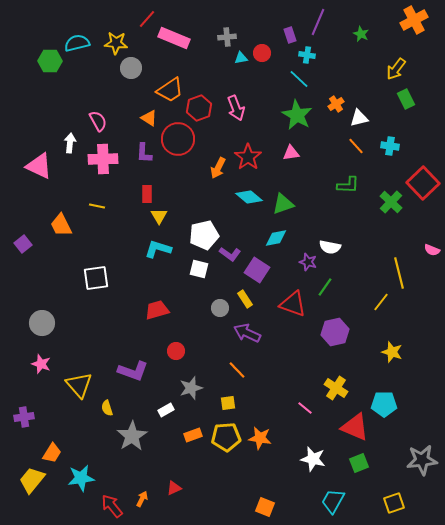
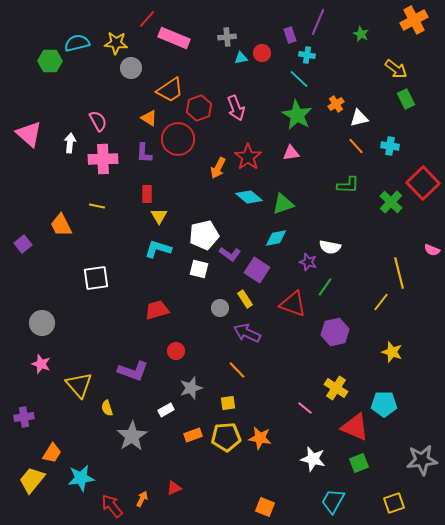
yellow arrow at (396, 69): rotated 90 degrees counterclockwise
pink triangle at (39, 166): moved 10 px left, 32 px up; rotated 16 degrees clockwise
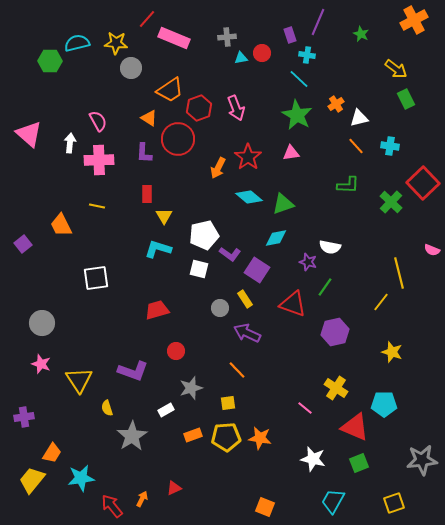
pink cross at (103, 159): moved 4 px left, 1 px down
yellow triangle at (159, 216): moved 5 px right
yellow triangle at (79, 385): moved 5 px up; rotated 8 degrees clockwise
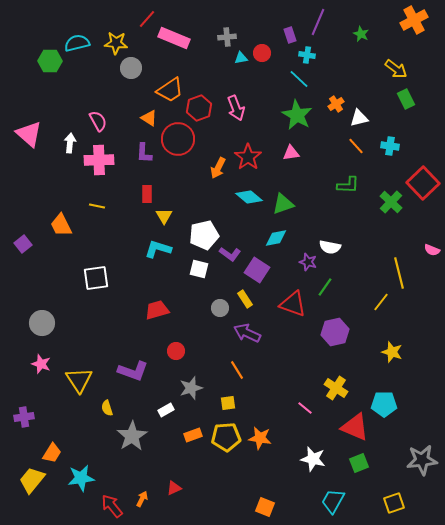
orange line at (237, 370): rotated 12 degrees clockwise
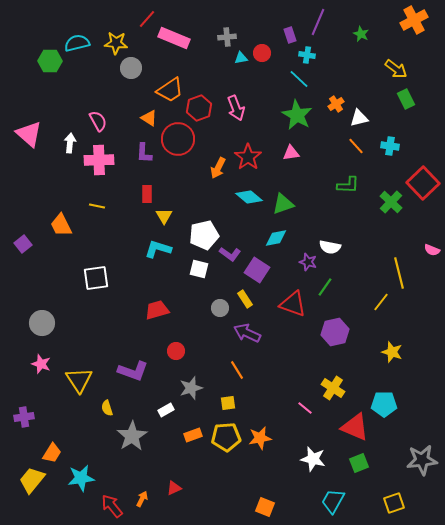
yellow cross at (336, 388): moved 3 px left
orange star at (260, 438): rotated 20 degrees counterclockwise
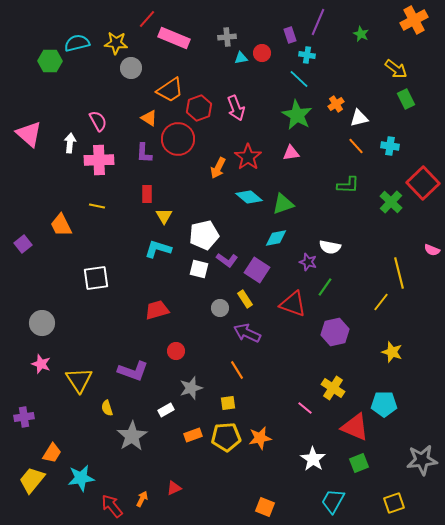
purple L-shape at (230, 254): moved 3 px left, 6 px down
white star at (313, 459): rotated 20 degrees clockwise
